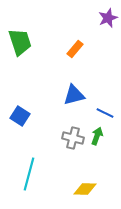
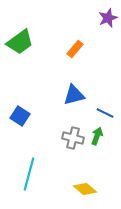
green trapezoid: rotated 72 degrees clockwise
yellow diamond: rotated 40 degrees clockwise
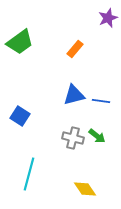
blue line: moved 4 px left, 12 px up; rotated 18 degrees counterclockwise
green arrow: rotated 108 degrees clockwise
yellow diamond: rotated 15 degrees clockwise
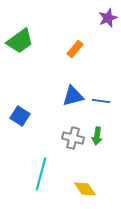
green trapezoid: moved 1 px up
blue triangle: moved 1 px left, 1 px down
green arrow: rotated 60 degrees clockwise
cyan line: moved 12 px right
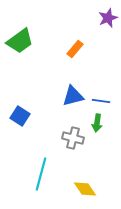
green arrow: moved 13 px up
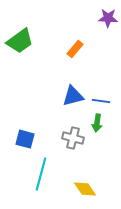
purple star: rotated 24 degrees clockwise
blue square: moved 5 px right, 23 px down; rotated 18 degrees counterclockwise
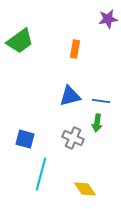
purple star: moved 1 px down; rotated 12 degrees counterclockwise
orange rectangle: rotated 30 degrees counterclockwise
blue triangle: moved 3 px left
gray cross: rotated 10 degrees clockwise
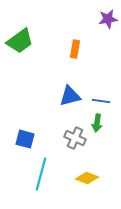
gray cross: moved 2 px right
yellow diamond: moved 2 px right, 11 px up; rotated 35 degrees counterclockwise
